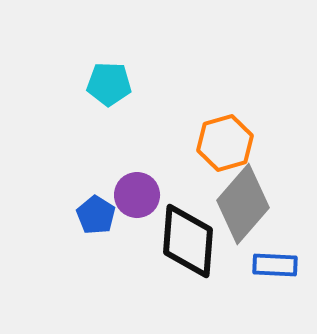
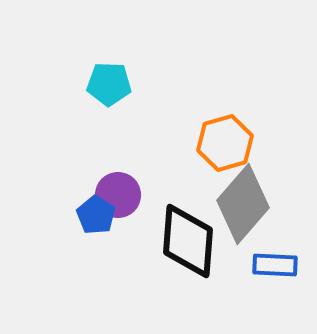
purple circle: moved 19 px left
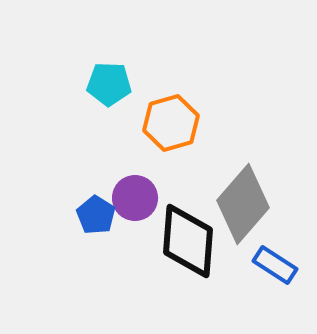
orange hexagon: moved 54 px left, 20 px up
purple circle: moved 17 px right, 3 px down
blue rectangle: rotated 30 degrees clockwise
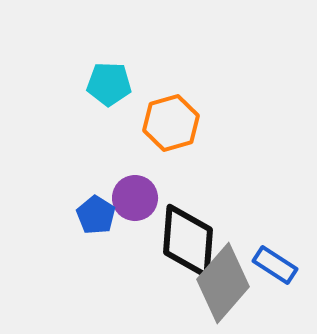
gray diamond: moved 20 px left, 79 px down
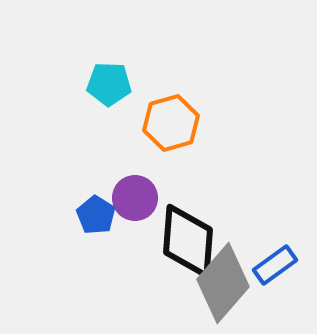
blue rectangle: rotated 69 degrees counterclockwise
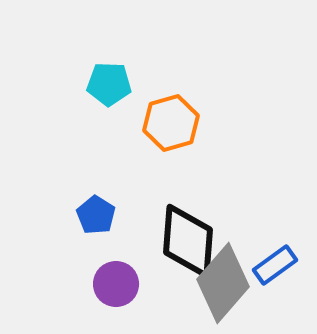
purple circle: moved 19 px left, 86 px down
